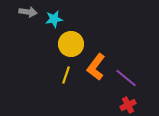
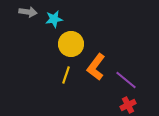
purple line: moved 2 px down
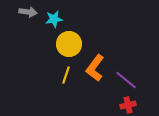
yellow circle: moved 2 px left
orange L-shape: moved 1 px left, 1 px down
red cross: rotated 14 degrees clockwise
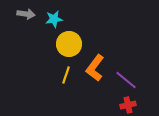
gray arrow: moved 2 px left, 2 px down
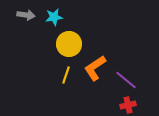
gray arrow: moved 1 px down
cyan star: moved 2 px up
orange L-shape: rotated 20 degrees clockwise
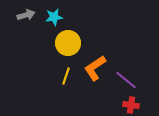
gray arrow: rotated 24 degrees counterclockwise
yellow circle: moved 1 px left, 1 px up
yellow line: moved 1 px down
red cross: moved 3 px right; rotated 21 degrees clockwise
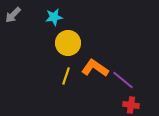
gray arrow: moved 13 px left; rotated 150 degrees clockwise
orange L-shape: rotated 68 degrees clockwise
purple line: moved 3 px left
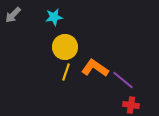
yellow circle: moved 3 px left, 4 px down
yellow line: moved 4 px up
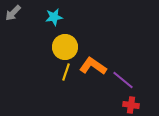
gray arrow: moved 2 px up
orange L-shape: moved 2 px left, 2 px up
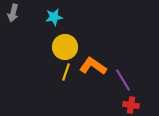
gray arrow: rotated 30 degrees counterclockwise
purple line: rotated 20 degrees clockwise
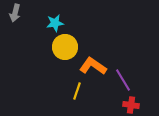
gray arrow: moved 2 px right
cyan star: moved 1 px right, 6 px down
yellow line: moved 11 px right, 19 px down
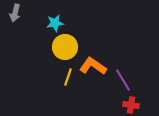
yellow line: moved 9 px left, 14 px up
